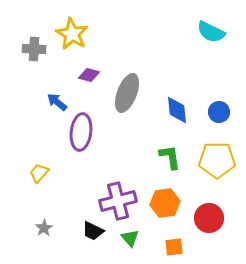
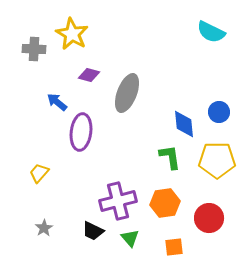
blue diamond: moved 7 px right, 14 px down
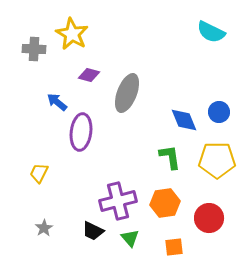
blue diamond: moved 4 px up; rotated 16 degrees counterclockwise
yellow trapezoid: rotated 15 degrees counterclockwise
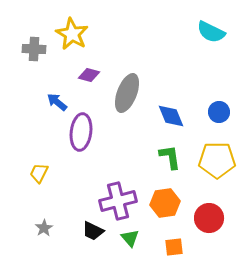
blue diamond: moved 13 px left, 4 px up
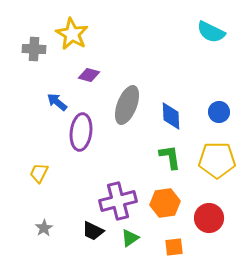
gray ellipse: moved 12 px down
blue diamond: rotated 20 degrees clockwise
green triangle: rotated 36 degrees clockwise
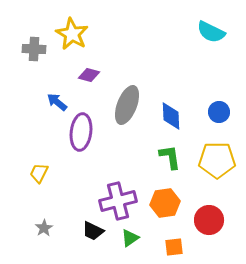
red circle: moved 2 px down
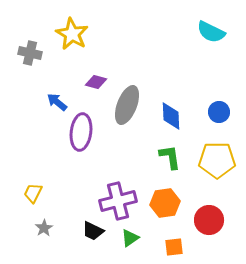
gray cross: moved 4 px left, 4 px down; rotated 10 degrees clockwise
purple diamond: moved 7 px right, 7 px down
yellow trapezoid: moved 6 px left, 20 px down
